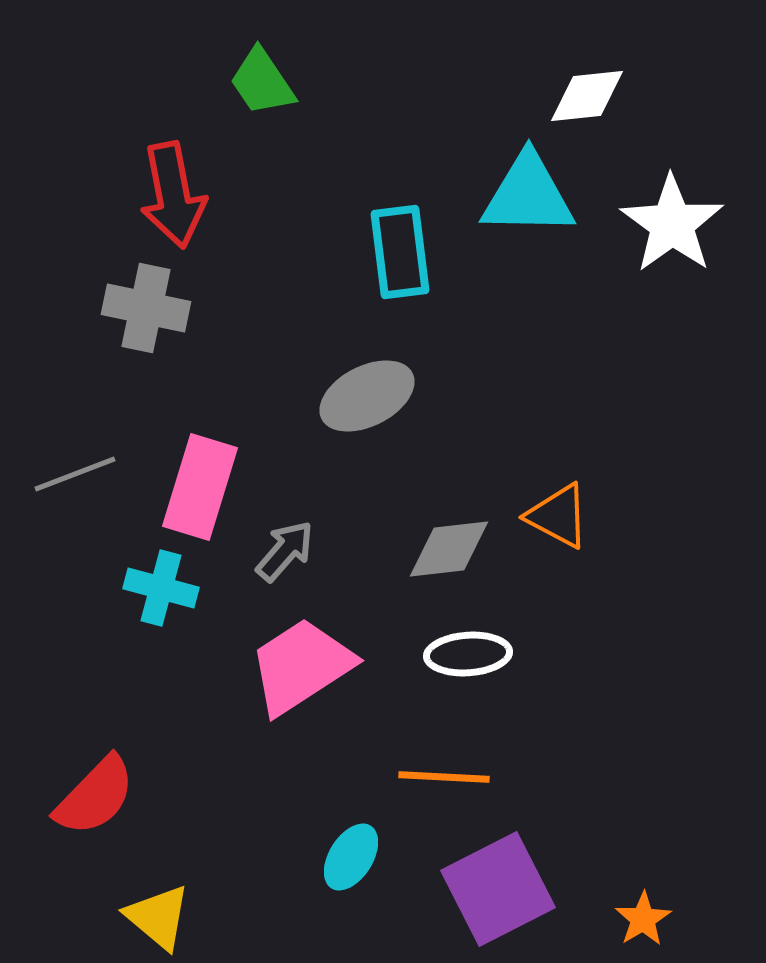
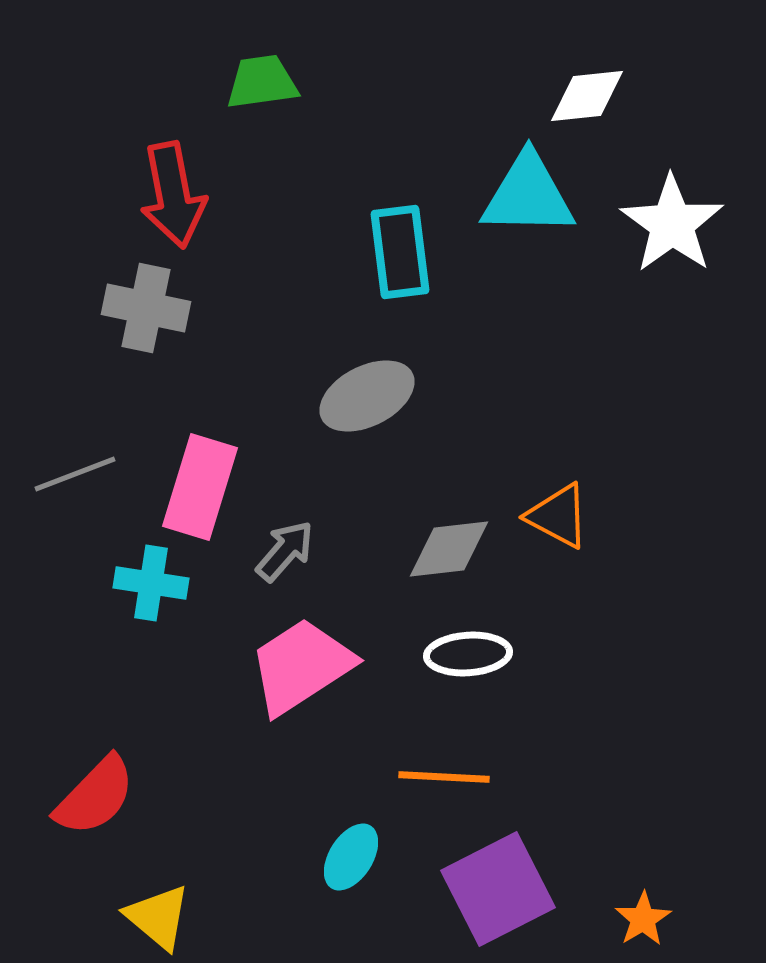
green trapezoid: rotated 116 degrees clockwise
cyan cross: moved 10 px left, 5 px up; rotated 6 degrees counterclockwise
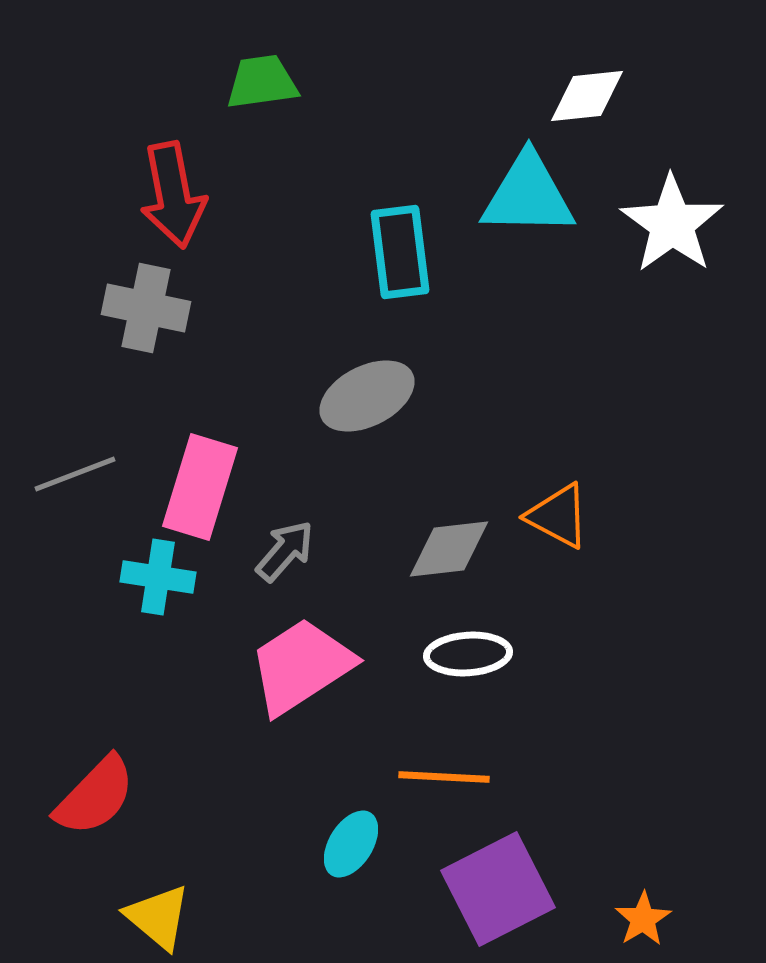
cyan cross: moved 7 px right, 6 px up
cyan ellipse: moved 13 px up
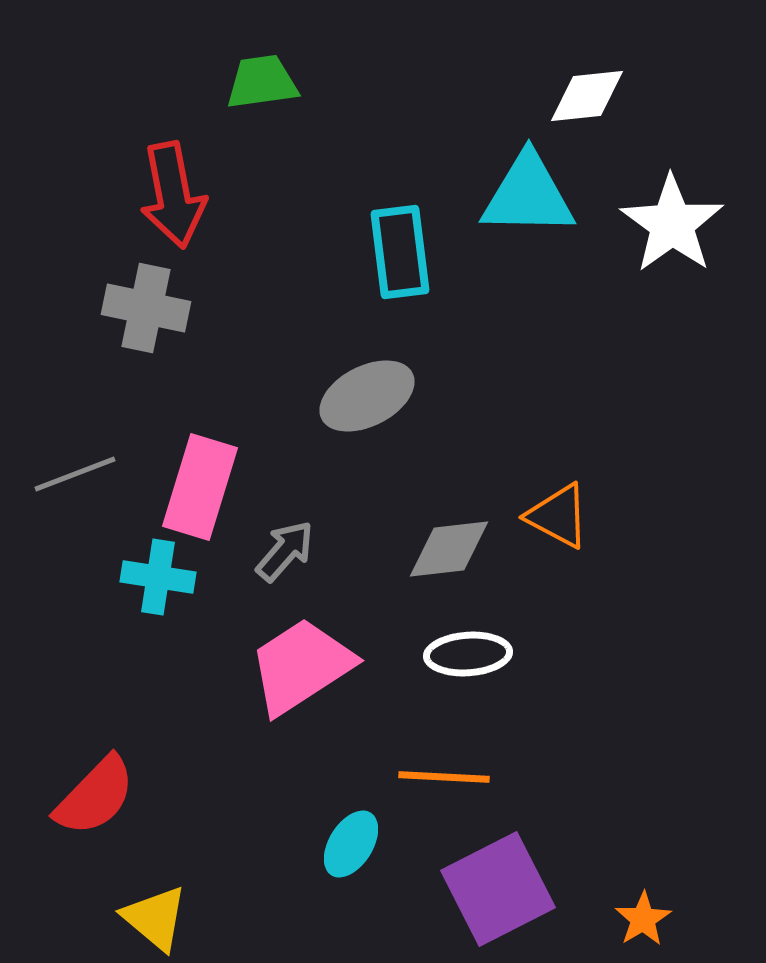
yellow triangle: moved 3 px left, 1 px down
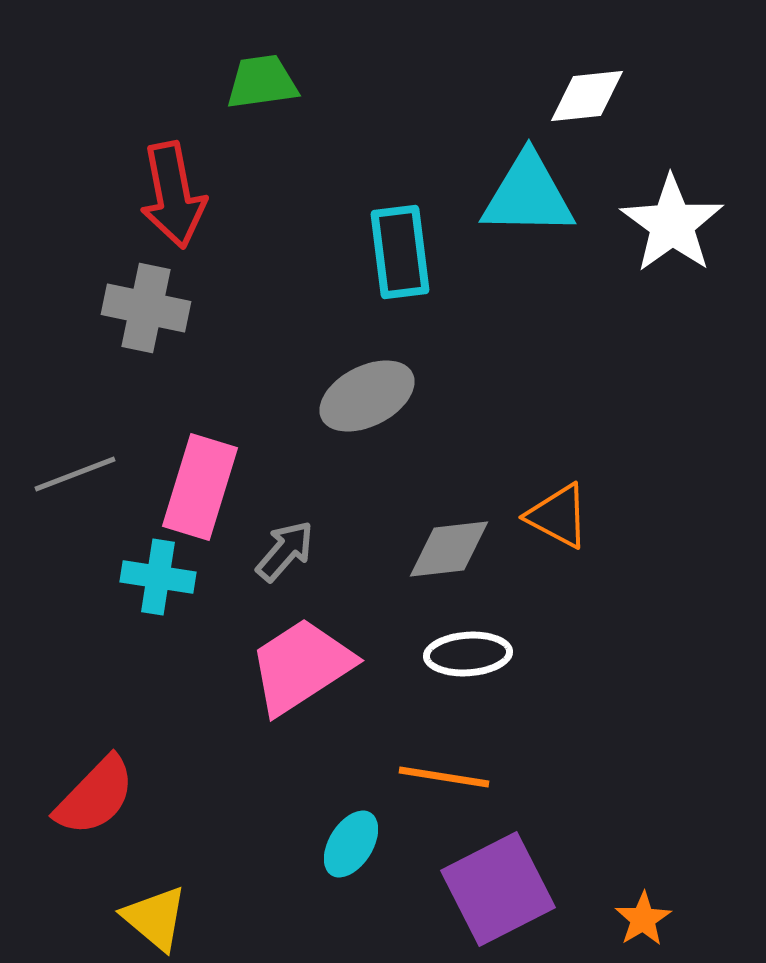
orange line: rotated 6 degrees clockwise
